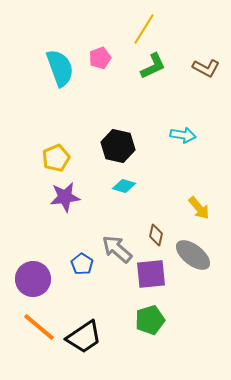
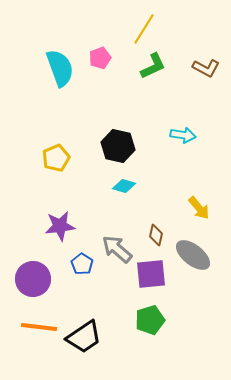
purple star: moved 5 px left, 29 px down
orange line: rotated 33 degrees counterclockwise
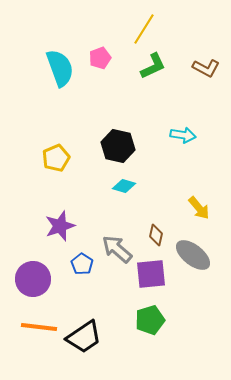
purple star: rotated 12 degrees counterclockwise
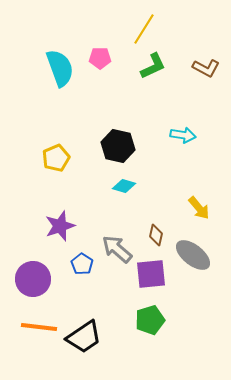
pink pentagon: rotated 20 degrees clockwise
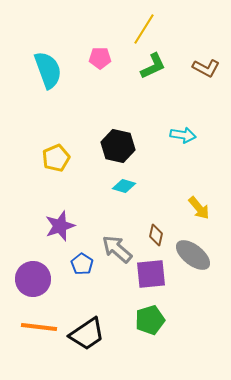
cyan semicircle: moved 12 px left, 2 px down
black trapezoid: moved 3 px right, 3 px up
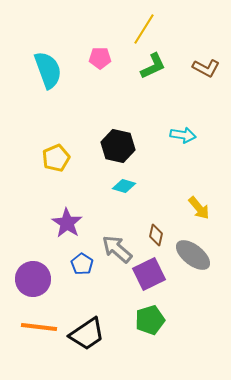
purple star: moved 7 px right, 3 px up; rotated 20 degrees counterclockwise
purple square: moved 2 px left; rotated 20 degrees counterclockwise
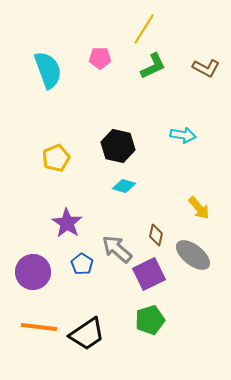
purple circle: moved 7 px up
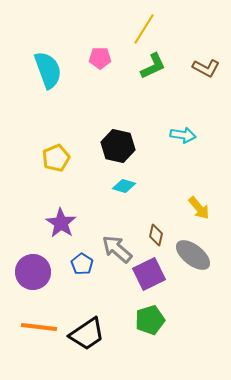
purple star: moved 6 px left
